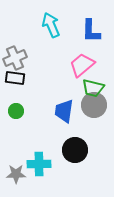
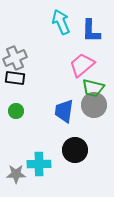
cyan arrow: moved 10 px right, 3 px up
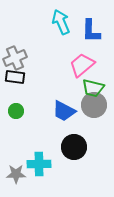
black rectangle: moved 1 px up
blue trapezoid: rotated 70 degrees counterclockwise
black circle: moved 1 px left, 3 px up
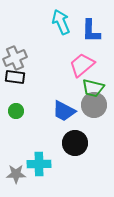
black circle: moved 1 px right, 4 px up
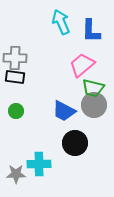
gray cross: rotated 25 degrees clockwise
